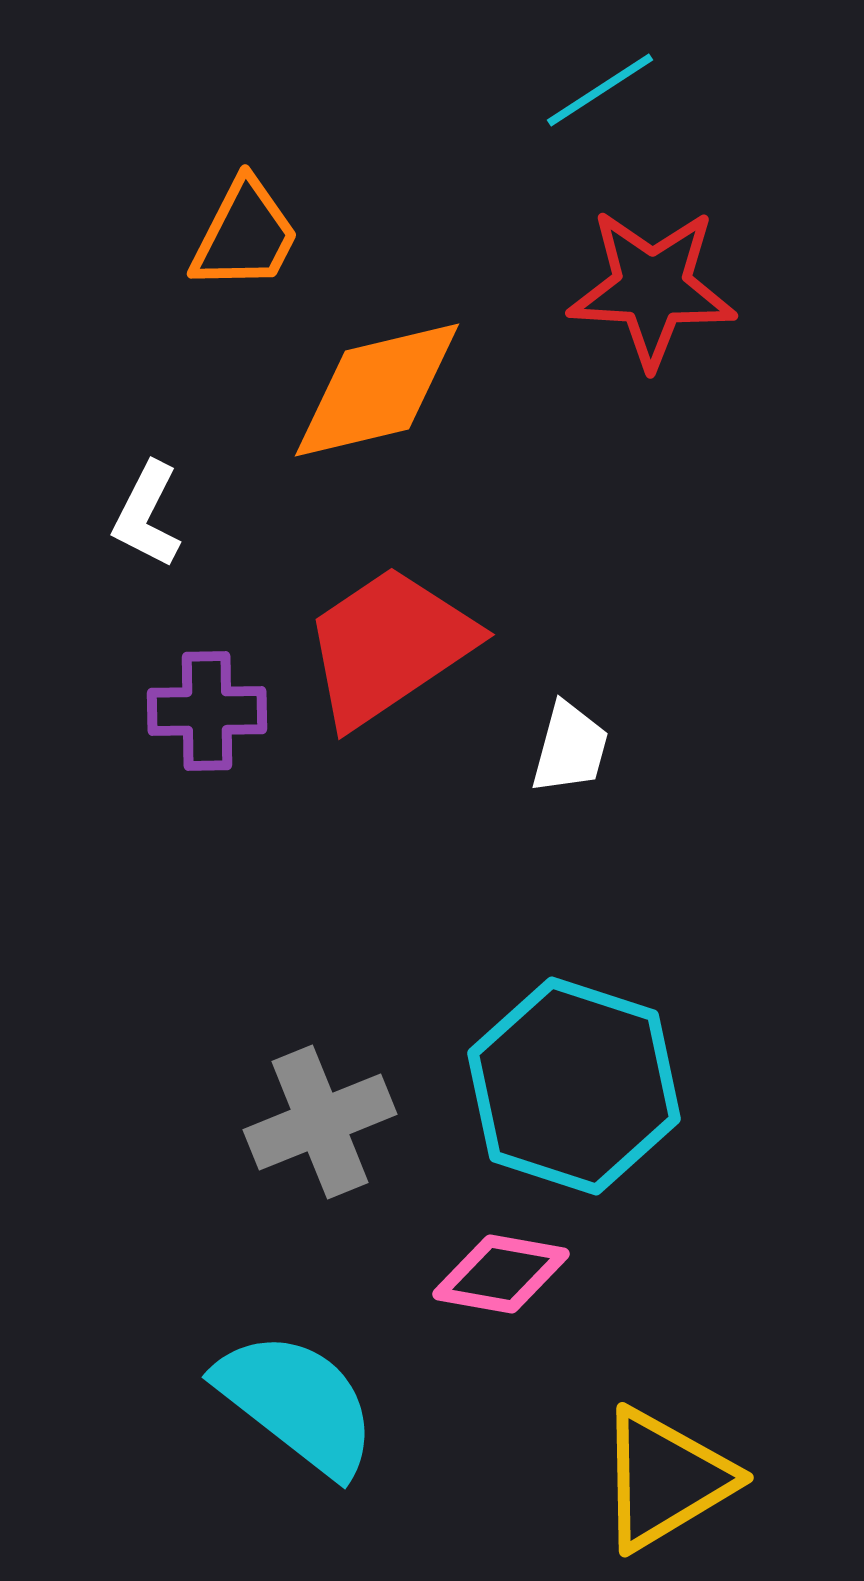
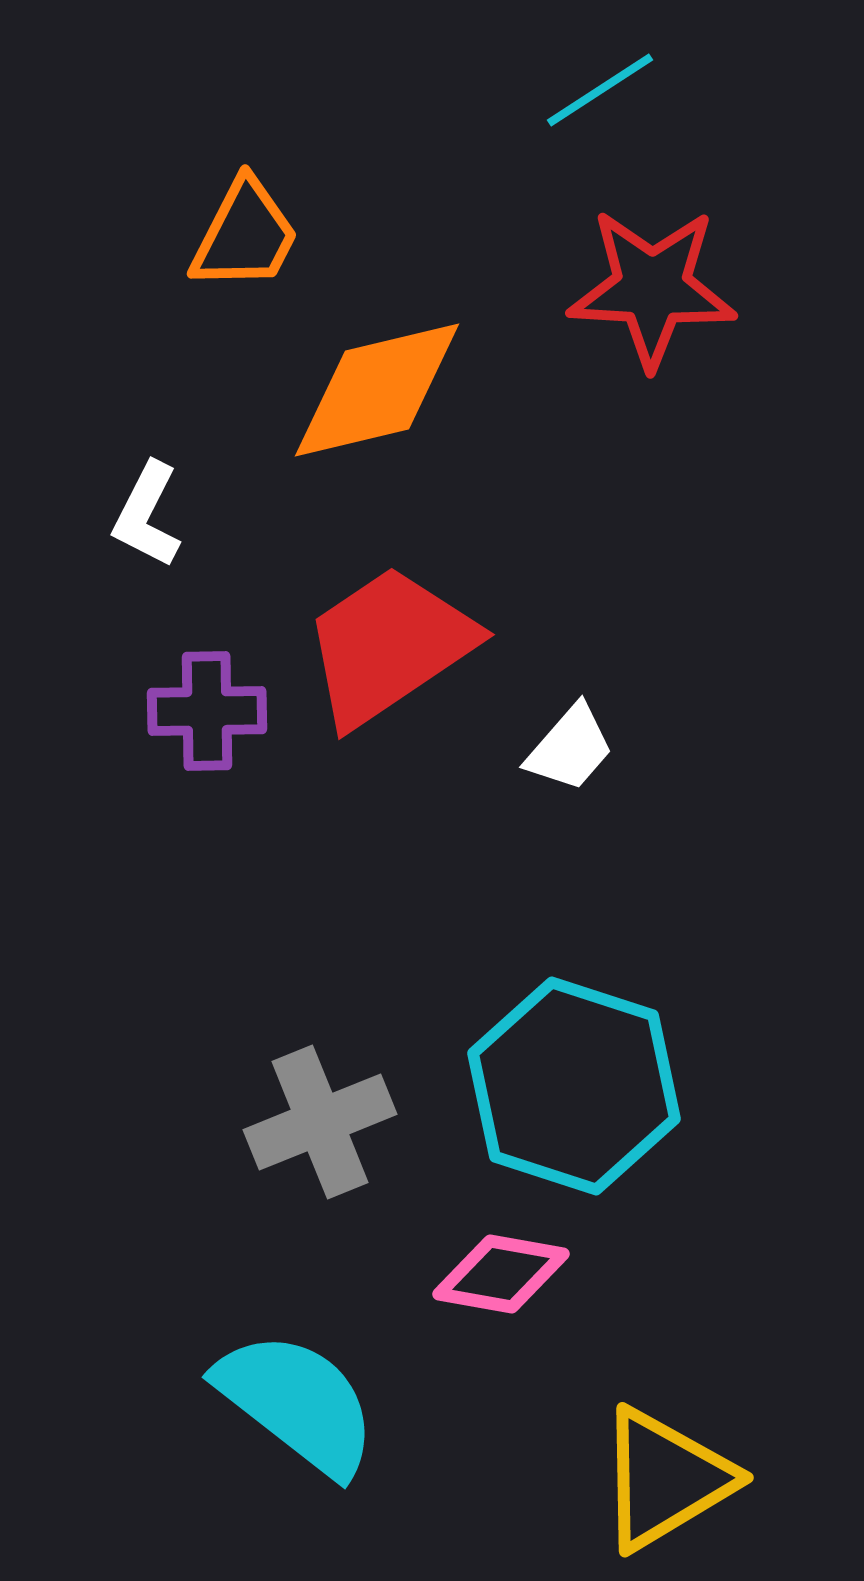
white trapezoid: rotated 26 degrees clockwise
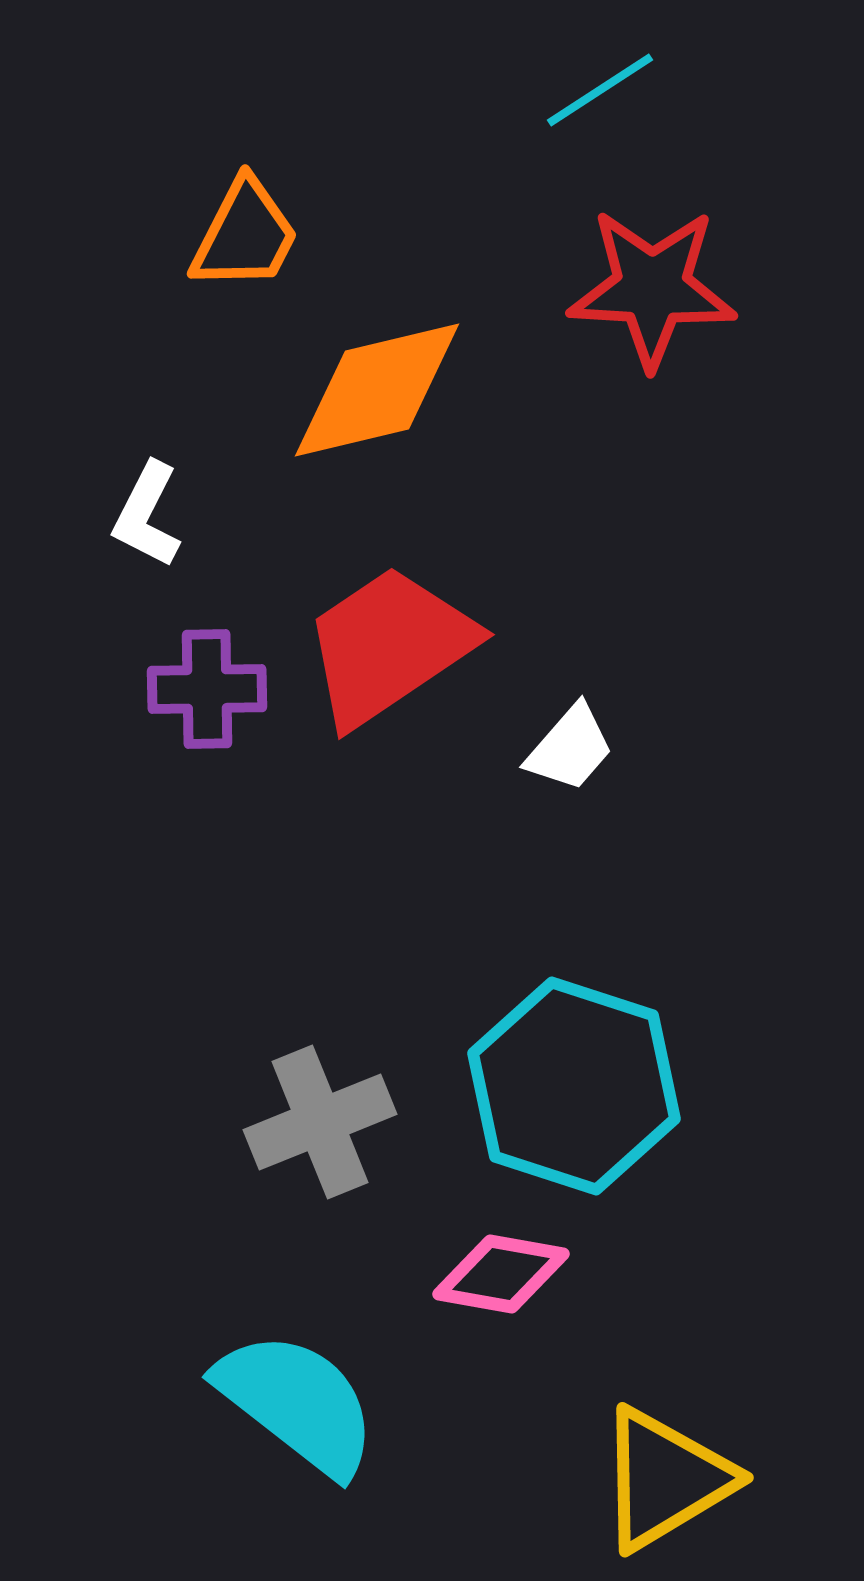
purple cross: moved 22 px up
